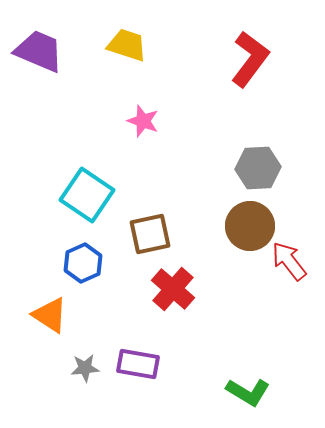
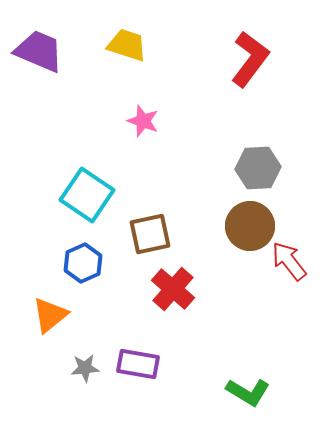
orange triangle: rotated 48 degrees clockwise
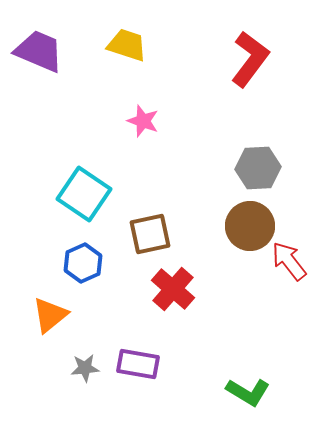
cyan square: moved 3 px left, 1 px up
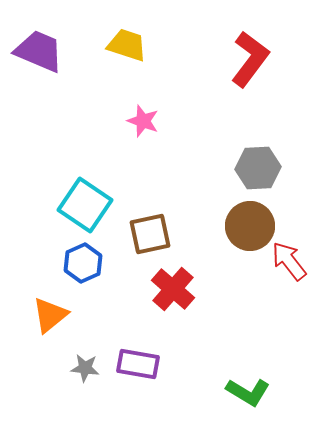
cyan square: moved 1 px right, 11 px down
gray star: rotated 12 degrees clockwise
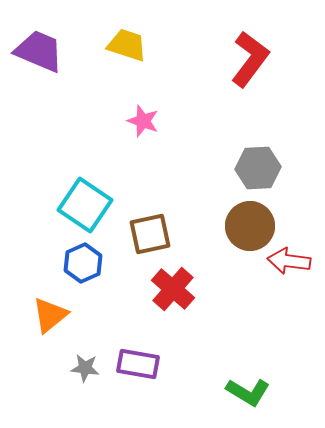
red arrow: rotated 45 degrees counterclockwise
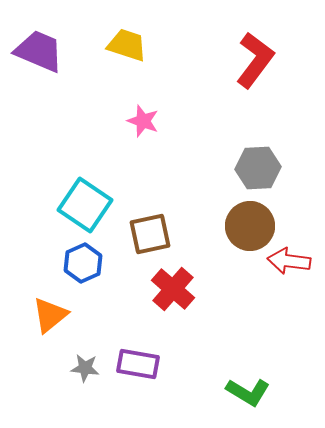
red L-shape: moved 5 px right, 1 px down
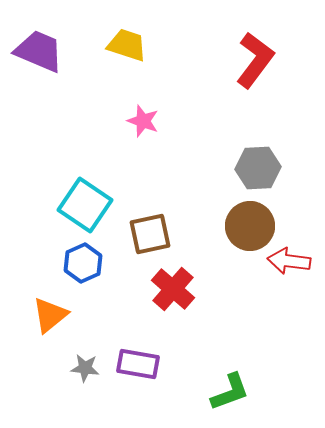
green L-shape: moved 18 px left; rotated 51 degrees counterclockwise
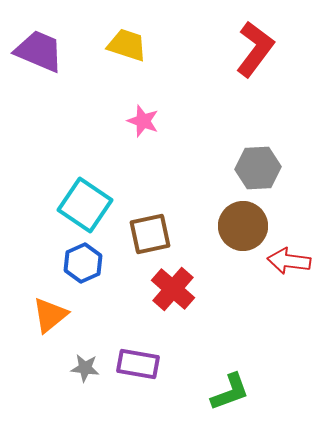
red L-shape: moved 11 px up
brown circle: moved 7 px left
